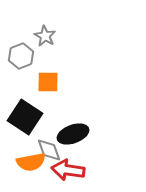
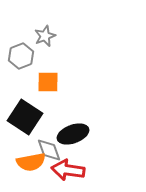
gray star: rotated 20 degrees clockwise
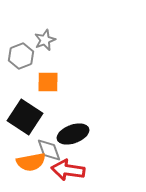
gray star: moved 4 px down
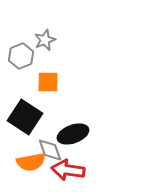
gray diamond: moved 1 px right
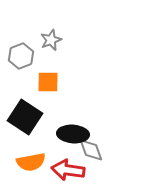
gray star: moved 6 px right
black ellipse: rotated 24 degrees clockwise
gray diamond: moved 41 px right
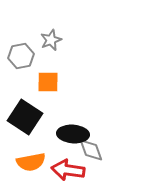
gray hexagon: rotated 10 degrees clockwise
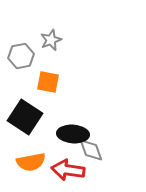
orange square: rotated 10 degrees clockwise
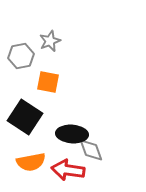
gray star: moved 1 px left, 1 px down
black ellipse: moved 1 px left
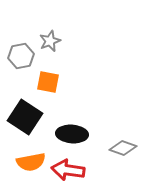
gray diamond: moved 32 px right, 2 px up; rotated 52 degrees counterclockwise
